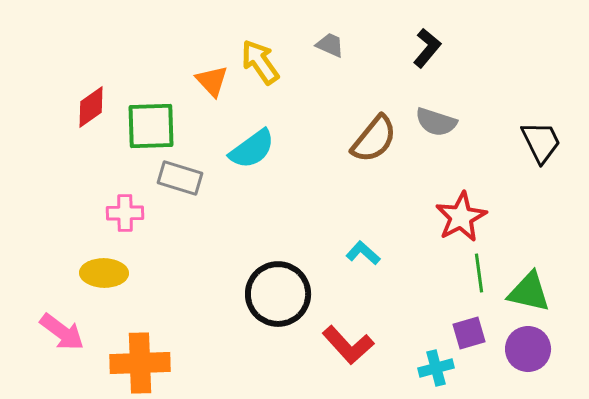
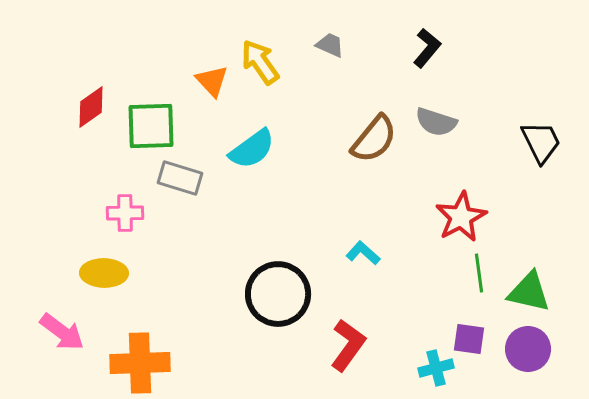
purple square: moved 6 px down; rotated 24 degrees clockwise
red L-shape: rotated 102 degrees counterclockwise
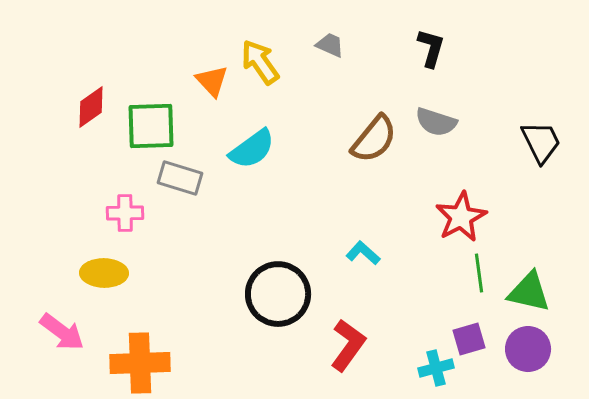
black L-shape: moved 4 px right; rotated 24 degrees counterclockwise
purple square: rotated 24 degrees counterclockwise
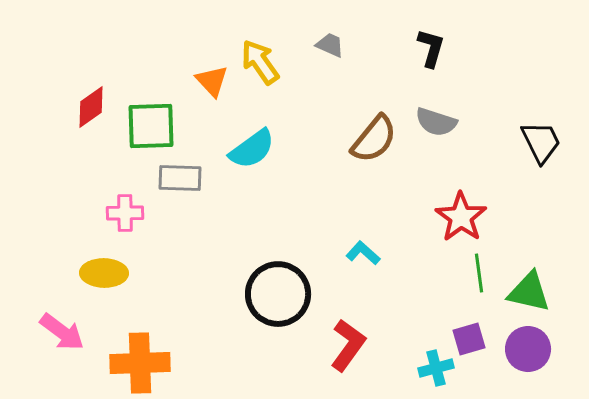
gray rectangle: rotated 15 degrees counterclockwise
red star: rotated 9 degrees counterclockwise
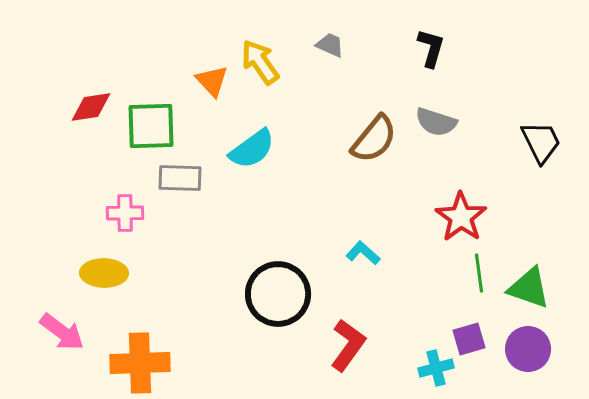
red diamond: rotated 27 degrees clockwise
green triangle: moved 4 px up; rotated 6 degrees clockwise
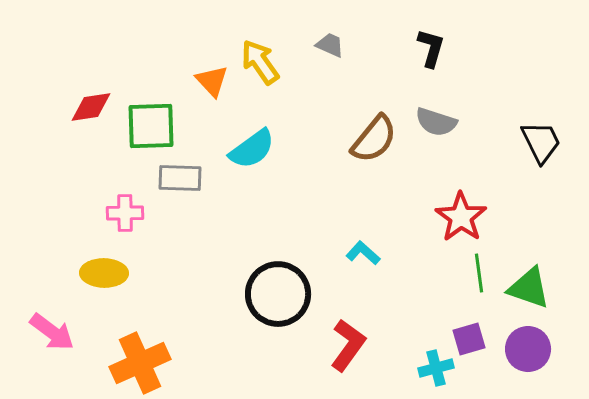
pink arrow: moved 10 px left
orange cross: rotated 22 degrees counterclockwise
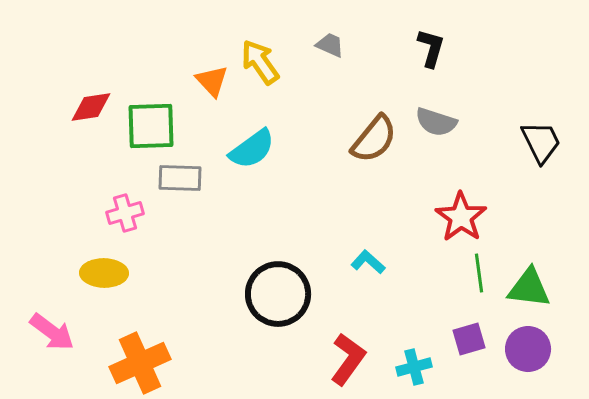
pink cross: rotated 15 degrees counterclockwise
cyan L-shape: moved 5 px right, 9 px down
green triangle: rotated 12 degrees counterclockwise
red L-shape: moved 14 px down
cyan cross: moved 22 px left, 1 px up
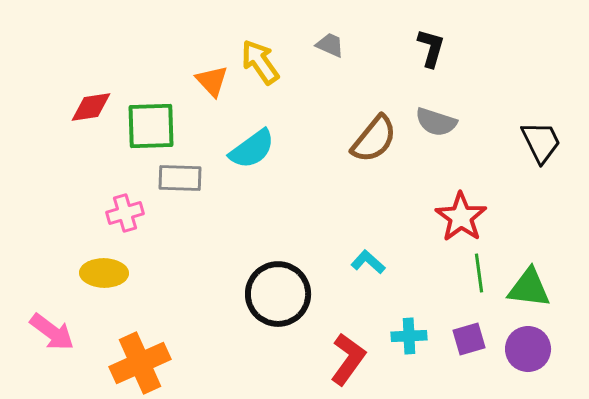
cyan cross: moved 5 px left, 31 px up; rotated 12 degrees clockwise
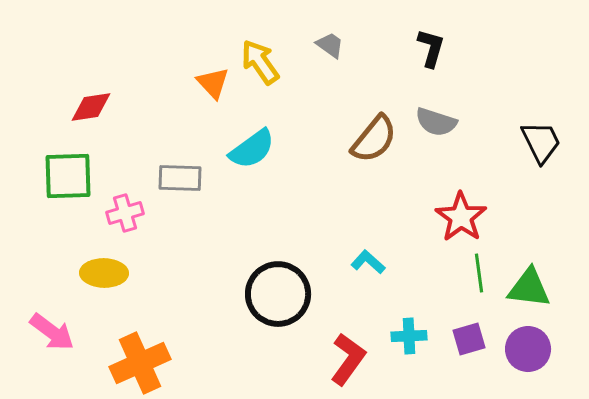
gray trapezoid: rotated 12 degrees clockwise
orange triangle: moved 1 px right, 2 px down
green square: moved 83 px left, 50 px down
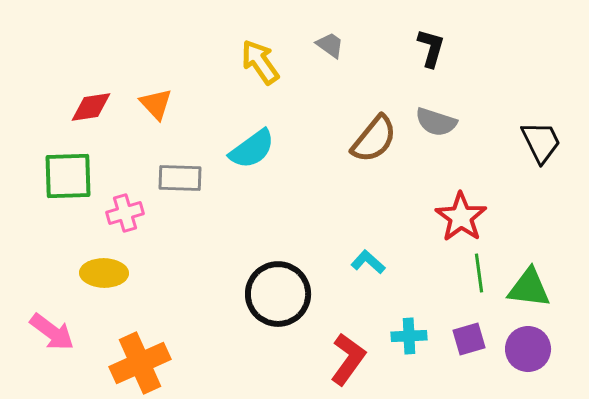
orange triangle: moved 57 px left, 21 px down
